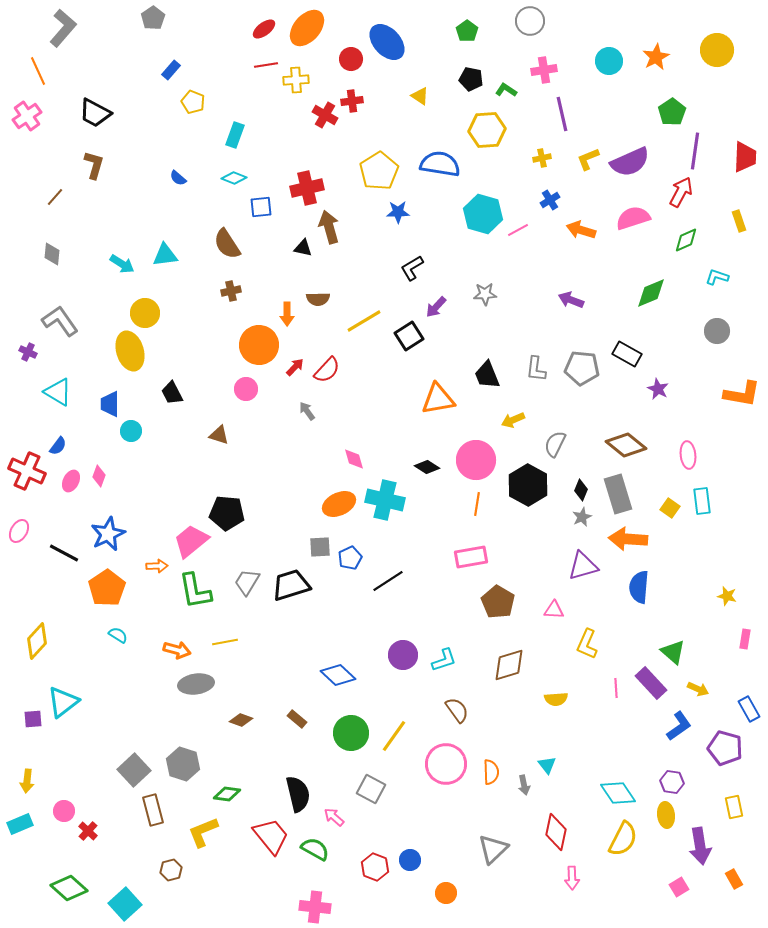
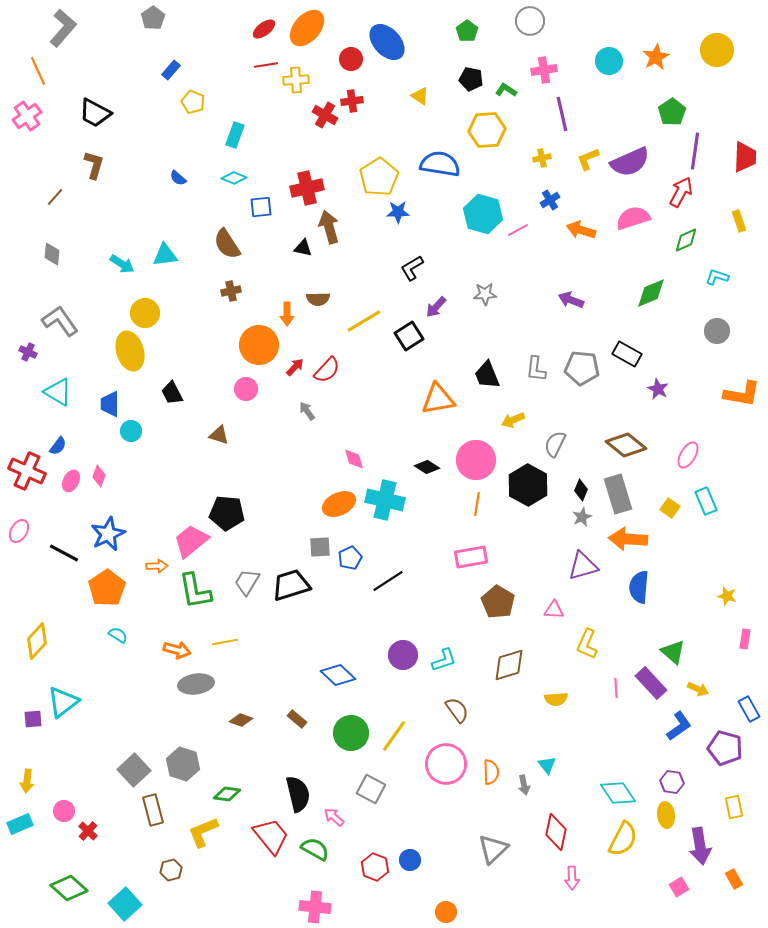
yellow pentagon at (379, 171): moved 6 px down
pink ellipse at (688, 455): rotated 36 degrees clockwise
cyan rectangle at (702, 501): moved 4 px right; rotated 16 degrees counterclockwise
orange circle at (446, 893): moved 19 px down
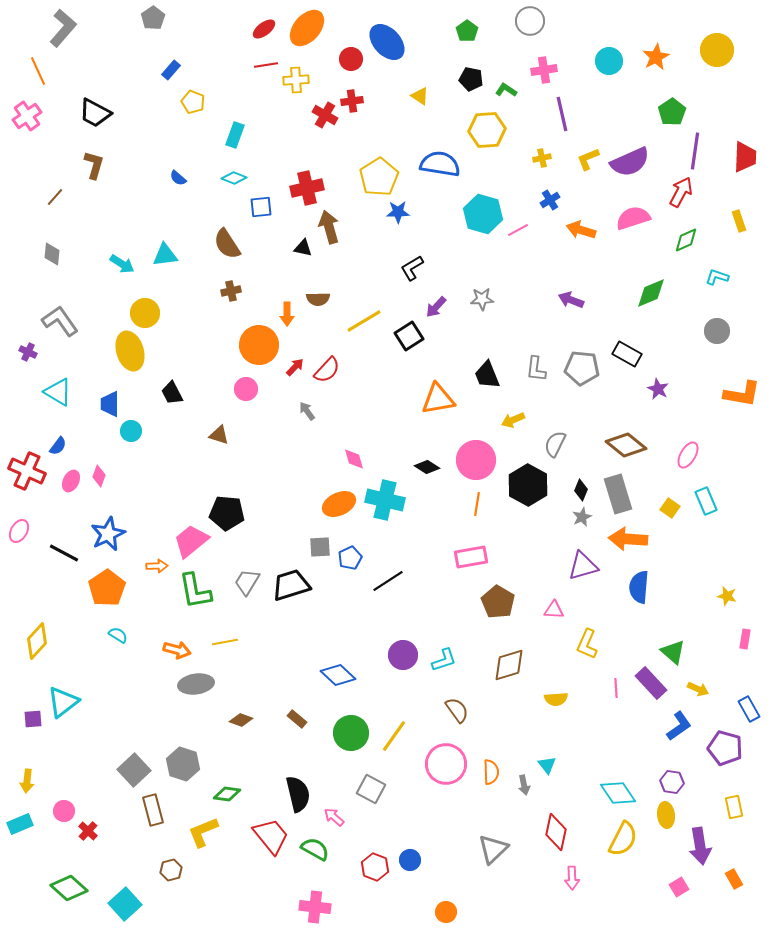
gray star at (485, 294): moved 3 px left, 5 px down
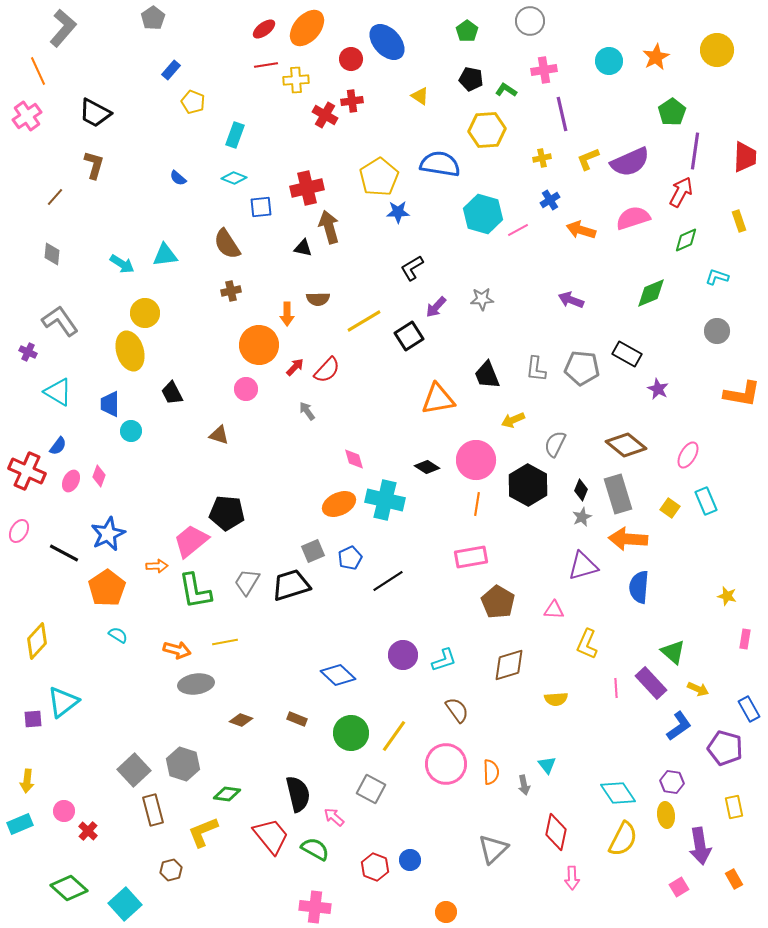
gray square at (320, 547): moved 7 px left, 4 px down; rotated 20 degrees counterclockwise
brown rectangle at (297, 719): rotated 18 degrees counterclockwise
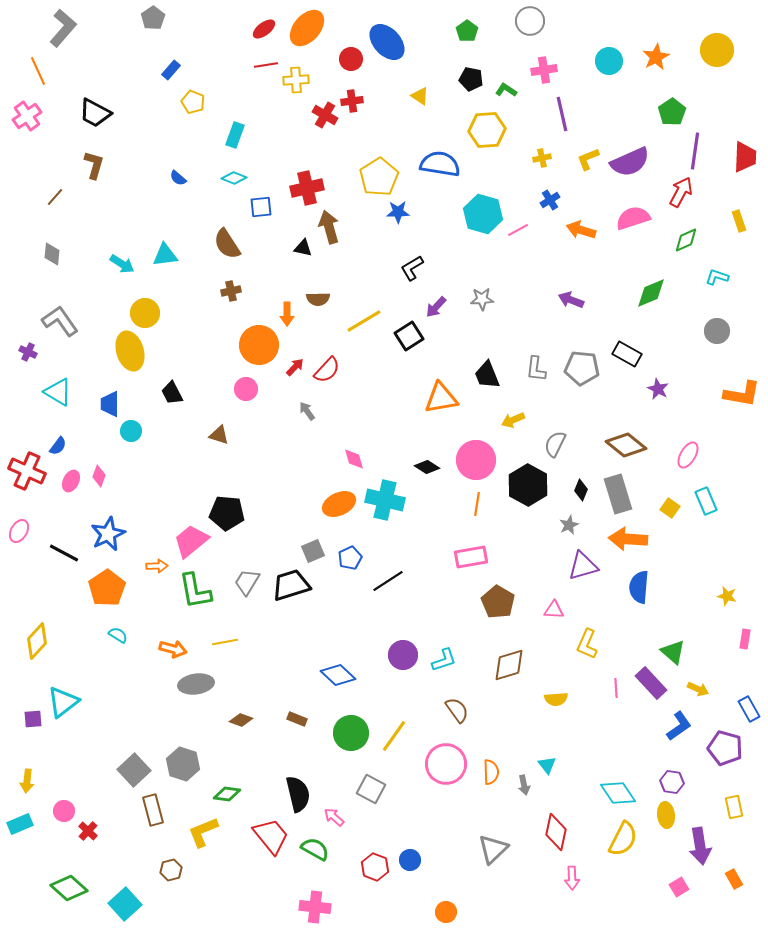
orange triangle at (438, 399): moved 3 px right, 1 px up
gray star at (582, 517): moved 13 px left, 8 px down
orange arrow at (177, 650): moved 4 px left, 1 px up
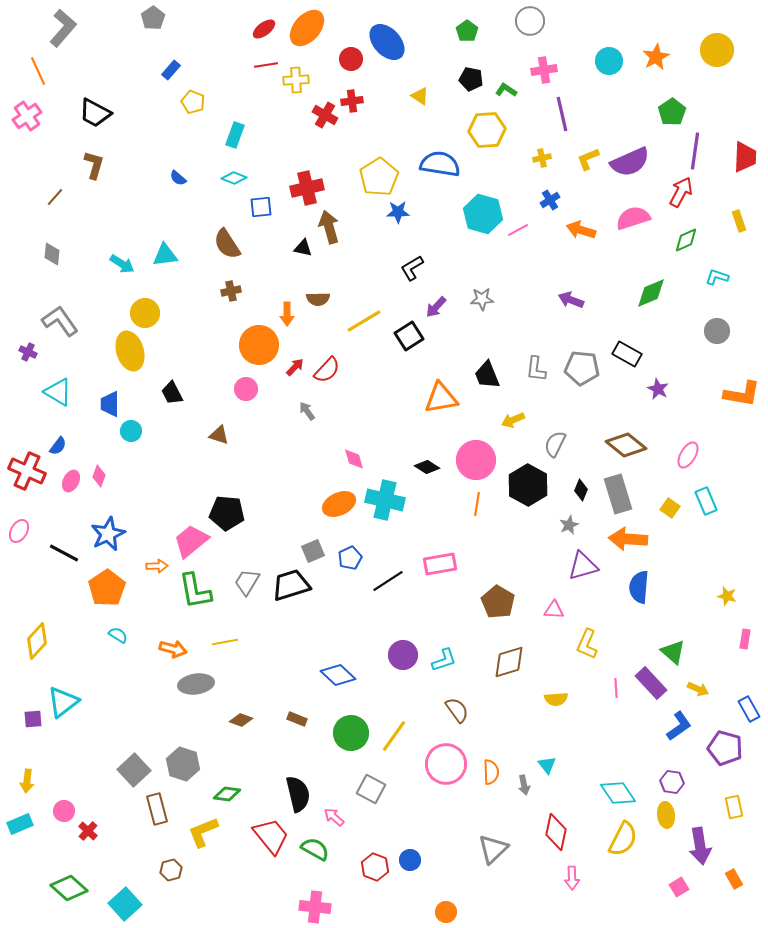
pink rectangle at (471, 557): moved 31 px left, 7 px down
brown diamond at (509, 665): moved 3 px up
brown rectangle at (153, 810): moved 4 px right, 1 px up
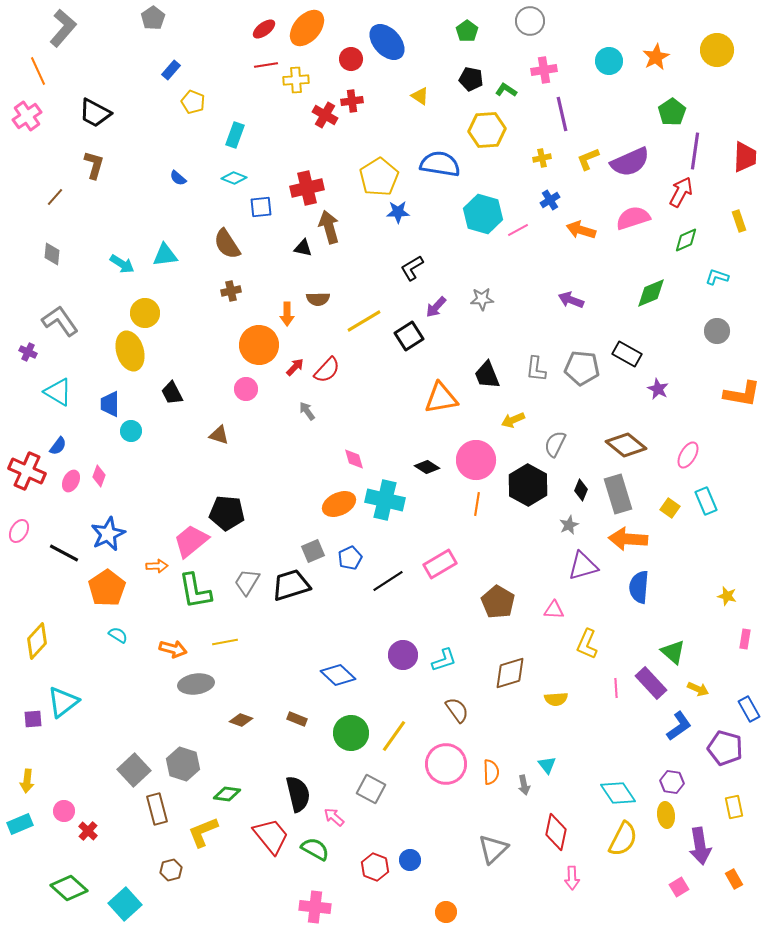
pink rectangle at (440, 564): rotated 20 degrees counterclockwise
brown diamond at (509, 662): moved 1 px right, 11 px down
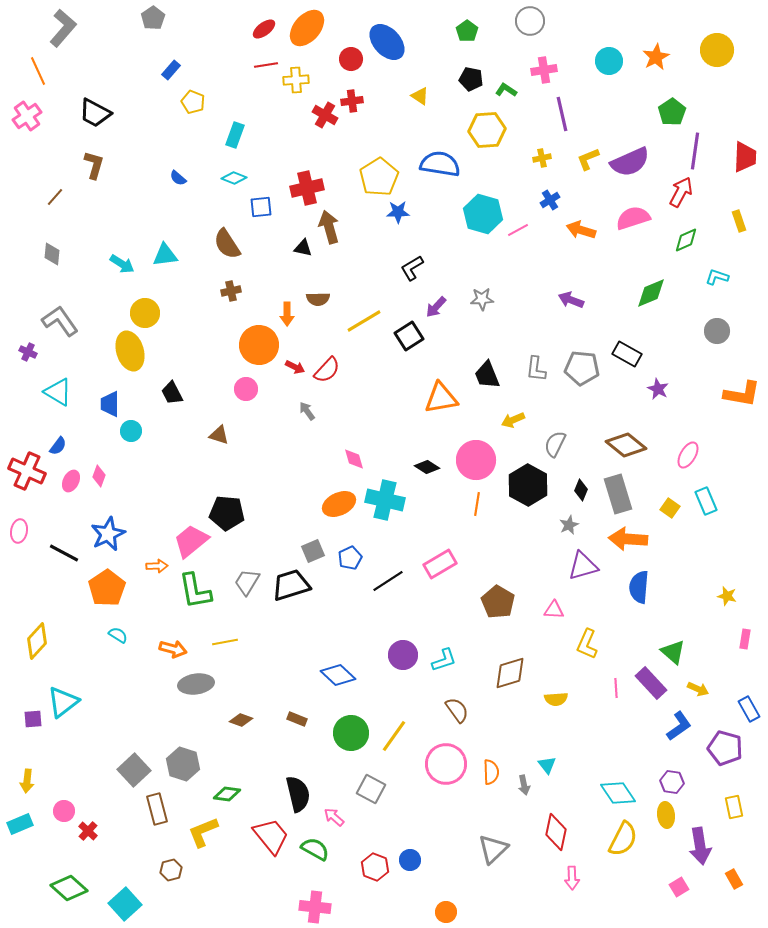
red arrow at (295, 367): rotated 72 degrees clockwise
pink ellipse at (19, 531): rotated 20 degrees counterclockwise
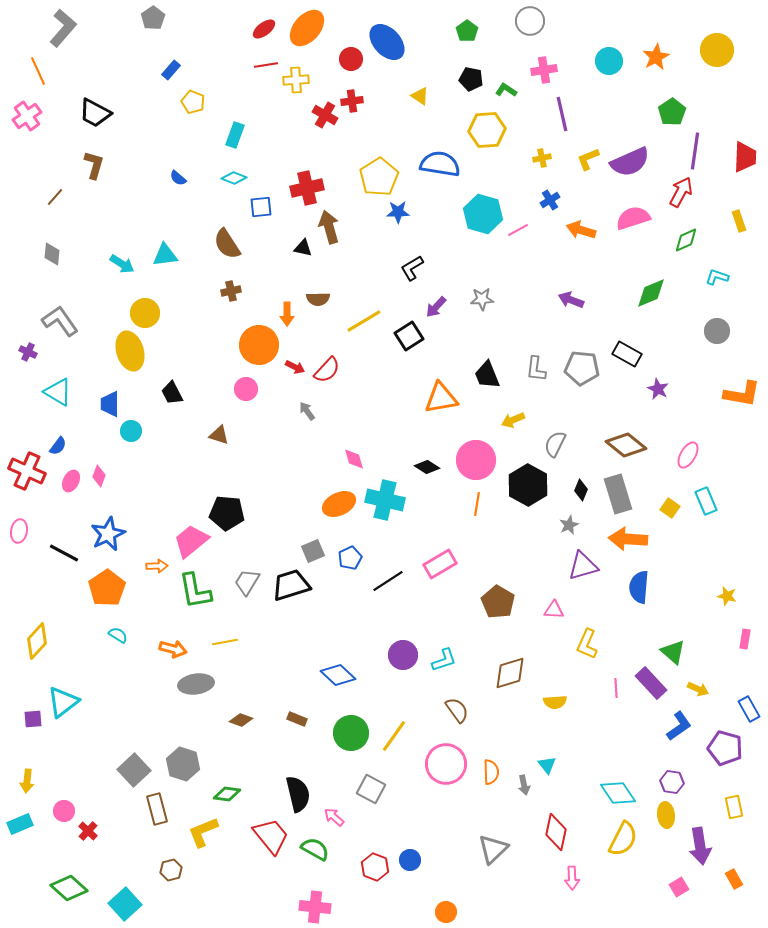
yellow semicircle at (556, 699): moved 1 px left, 3 px down
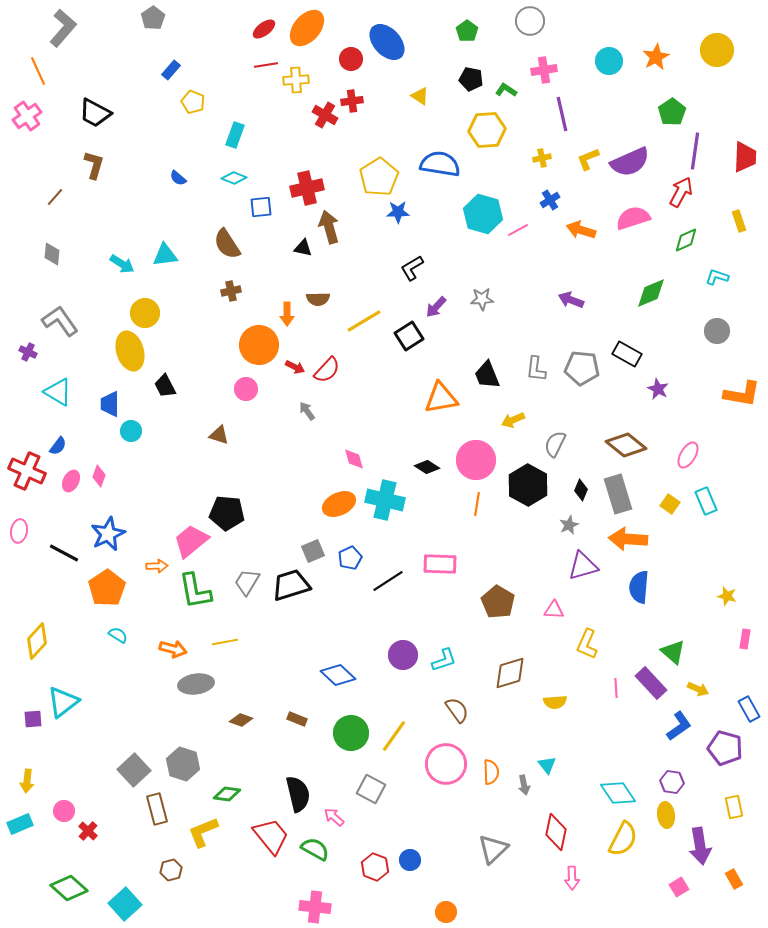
black trapezoid at (172, 393): moved 7 px left, 7 px up
yellow square at (670, 508): moved 4 px up
pink rectangle at (440, 564): rotated 32 degrees clockwise
